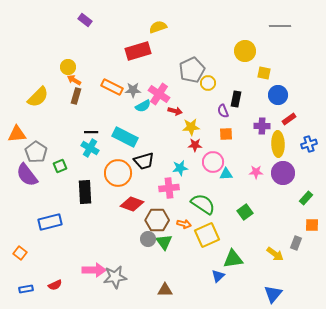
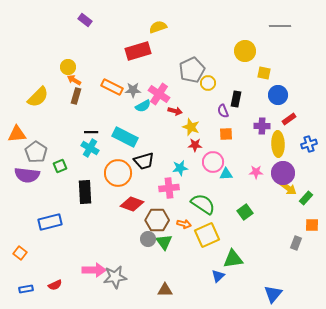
yellow star at (191, 127): rotated 24 degrees clockwise
purple semicircle at (27, 175): rotated 45 degrees counterclockwise
yellow arrow at (275, 254): moved 13 px right, 66 px up
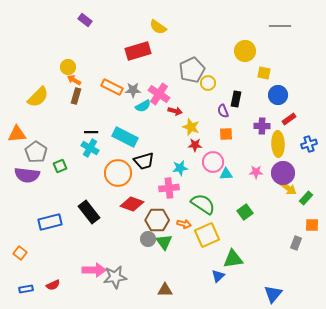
yellow semicircle at (158, 27): rotated 126 degrees counterclockwise
black rectangle at (85, 192): moved 4 px right, 20 px down; rotated 35 degrees counterclockwise
red semicircle at (55, 285): moved 2 px left
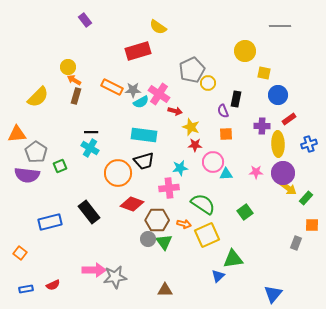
purple rectangle at (85, 20): rotated 16 degrees clockwise
cyan semicircle at (143, 106): moved 2 px left, 4 px up
cyan rectangle at (125, 137): moved 19 px right, 2 px up; rotated 20 degrees counterclockwise
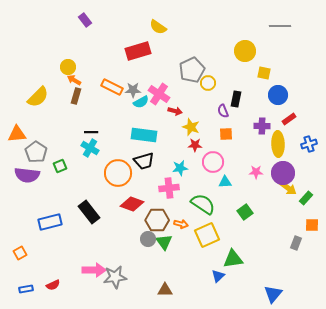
cyan triangle at (226, 174): moved 1 px left, 8 px down
orange arrow at (184, 224): moved 3 px left
orange square at (20, 253): rotated 24 degrees clockwise
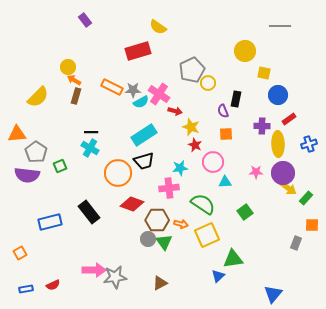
cyan rectangle at (144, 135): rotated 40 degrees counterclockwise
red star at (195, 145): rotated 24 degrees clockwise
brown triangle at (165, 290): moved 5 px left, 7 px up; rotated 28 degrees counterclockwise
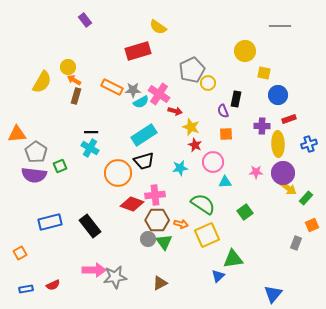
yellow semicircle at (38, 97): moved 4 px right, 15 px up; rotated 15 degrees counterclockwise
red rectangle at (289, 119): rotated 16 degrees clockwise
purple semicircle at (27, 175): moved 7 px right
pink cross at (169, 188): moved 14 px left, 7 px down
black rectangle at (89, 212): moved 1 px right, 14 px down
orange square at (312, 225): rotated 24 degrees counterclockwise
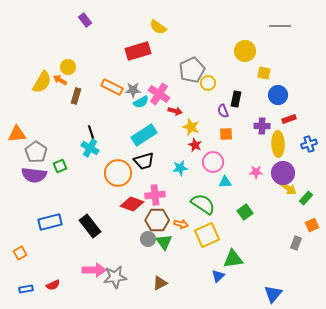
orange arrow at (74, 80): moved 14 px left
black line at (91, 132): rotated 72 degrees clockwise
